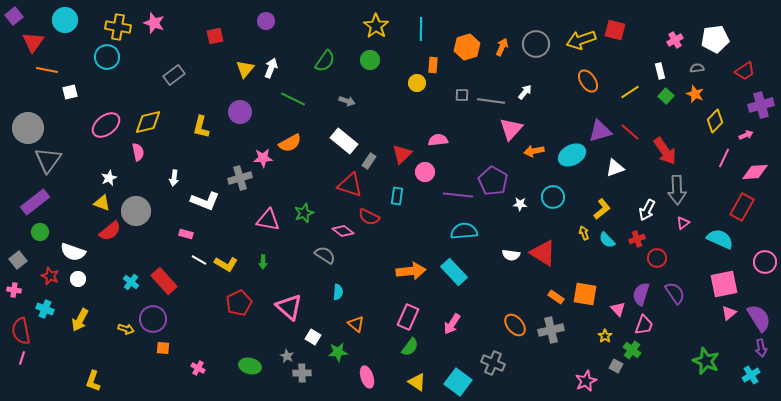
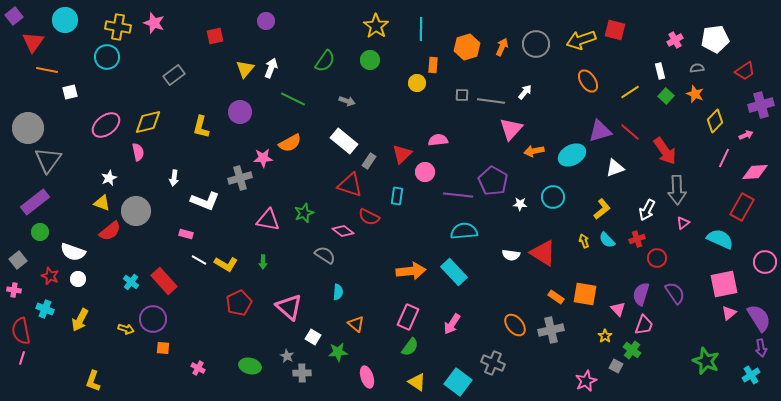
yellow arrow at (584, 233): moved 8 px down
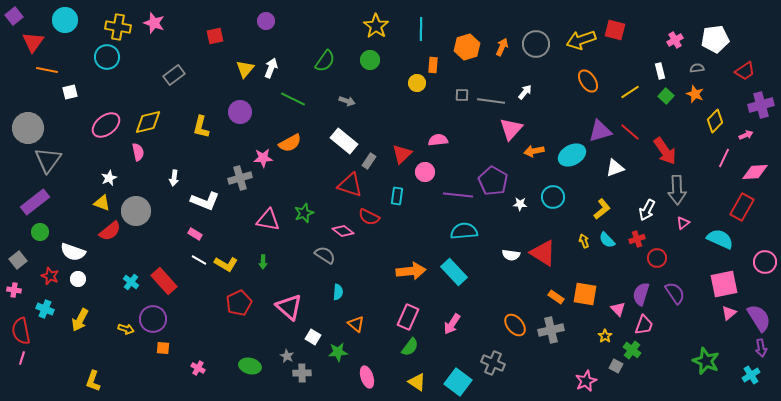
pink rectangle at (186, 234): moved 9 px right; rotated 16 degrees clockwise
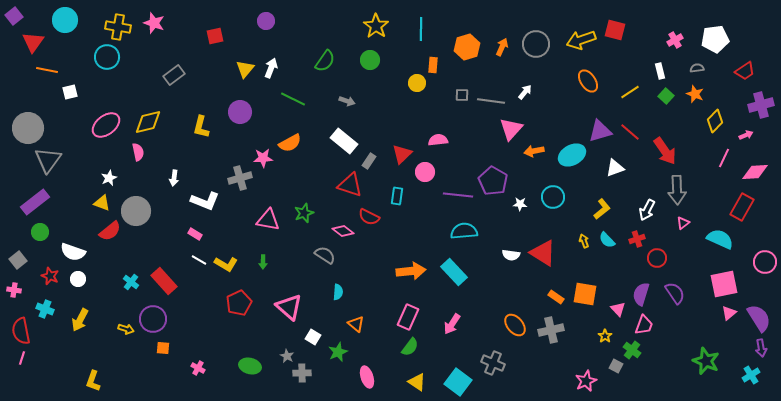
green star at (338, 352): rotated 18 degrees counterclockwise
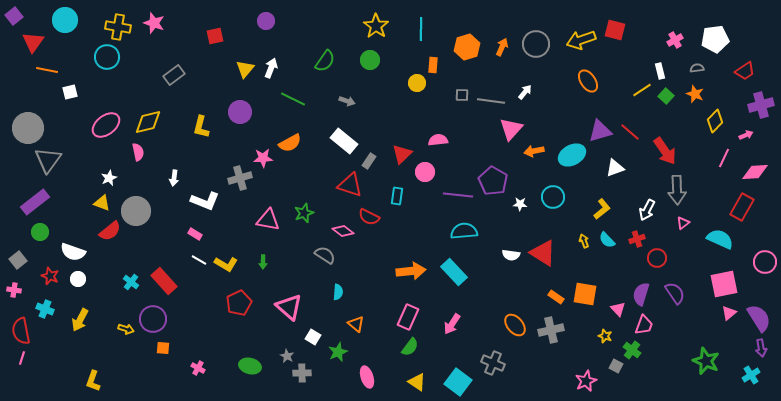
yellow line at (630, 92): moved 12 px right, 2 px up
yellow star at (605, 336): rotated 16 degrees counterclockwise
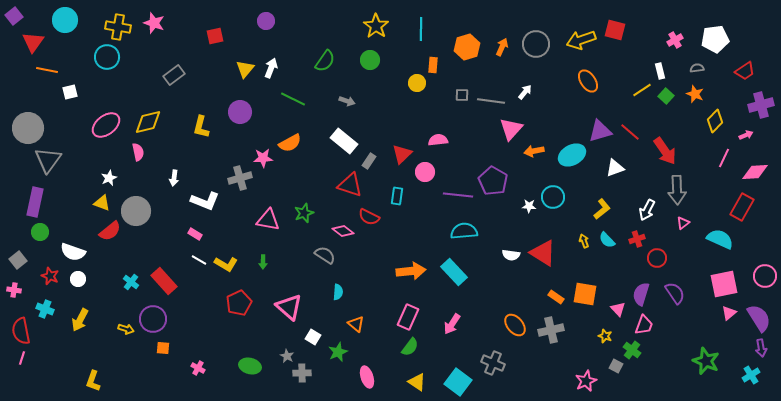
purple rectangle at (35, 202): rotated 40 degrees counterclockwise
white star at (520, 204): moved 9 px right, 2 px down
pink circle at (765, 262): moved 14 px down
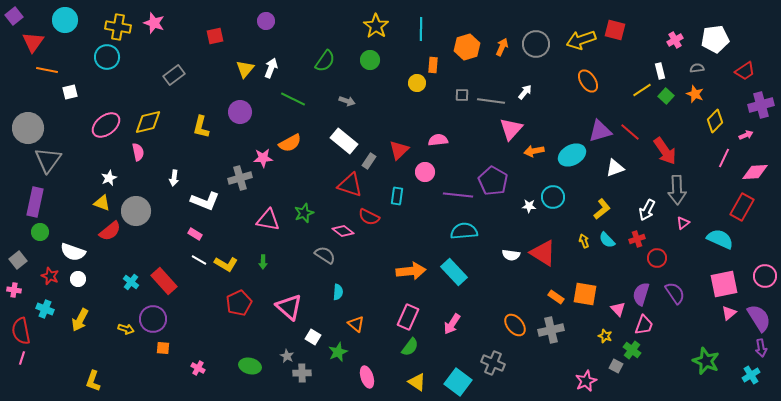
red triangle at (402, 154): moved 3 px left, 4 px up
